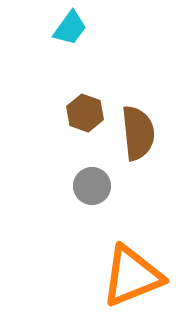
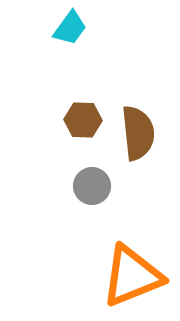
brown hexagon: moved 2 px left, 7 px down; rotated 18 degrees counterclockwise
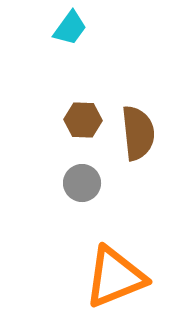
gray circle: moved 10 px left, 3 px up
orange triangle: moved 17 px left, 1 px down
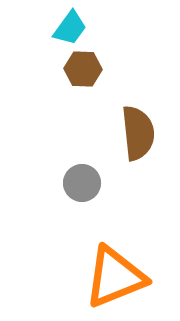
brown hexagon: moved 51 px up
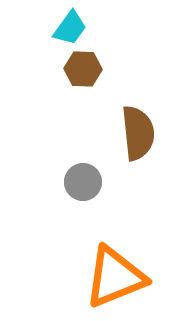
gray circle: moved 1 px right, 1 px up
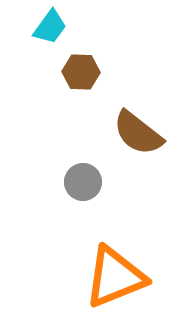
cyan trapezoid: moved 20 px left, 1 px up
brown hexagon: moved 2 px left, 3 px down
brown semicircle: rotated 134 degrees clockwise
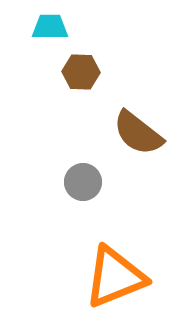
cyan trapezoid: rotated 126 degrees counterclockwise
